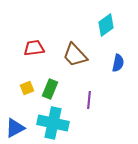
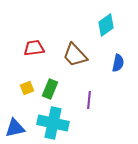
blue triangle: rotated 15 degrees clockwise
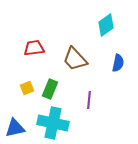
brown trapezoid: moved 4 px down
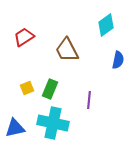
red trapezoid: moved 10 px left, 11 px up; rotated 25 degrees counterclockwise
brown trapezoid: moved 8 px left, 9 px up; rotated 16 degrees clockwise
blue semicircle: moved 3 px up
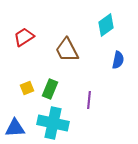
blue triangle: rotated 10 degrees clockwise
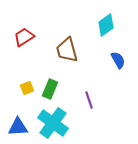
brown trapezoid: rotated 12 degrees clockwise
blue semicircle: rotated 42 degrees counterclockwise
purple line: rotated 24 degrees counterclockwise
cyan cross: rotated 24 degrees clockwise
blue triangle: moved 3 px right, 1 px up
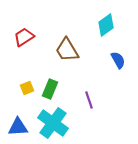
brown trapezoid: rotated 16 degrees counterclockwise
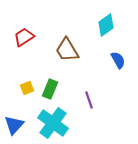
blue triangle: moved 4 px left, 2 px up; rotated 45 degrees counterclockwise
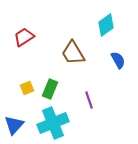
brown trapezoid: moved 6 px right, 3 px down
cyan cross: rotated 32 degrees clockwise
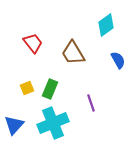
red trapezoid: moved 9 px right, 6 px down; rotated 85 degrees clockwise
purple line: moved 2 px right, 3 px down
